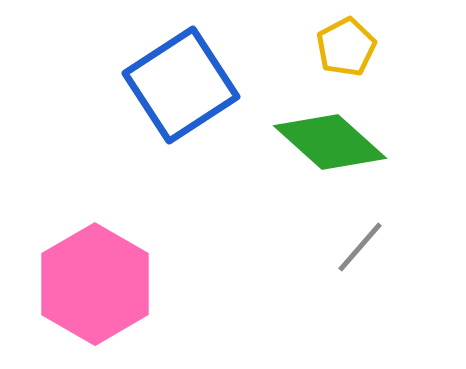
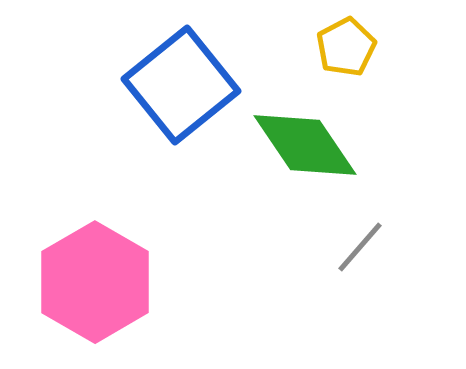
blue square: rotated 6 degrees counterclockwise
green diamond: moved 25 px left, 3 px down; rotated 14 degrees clockwise
pink hexagon: moved 2 px up
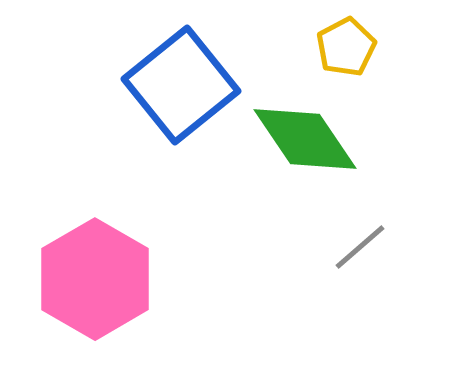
green diamond: moved 6 px up
gray line: rotated 8 degrees clockwise
pink hexagon: moved 3 px up
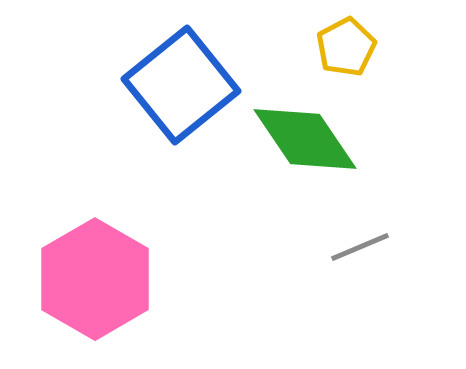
gray line: rotated 18 degrees clockwise
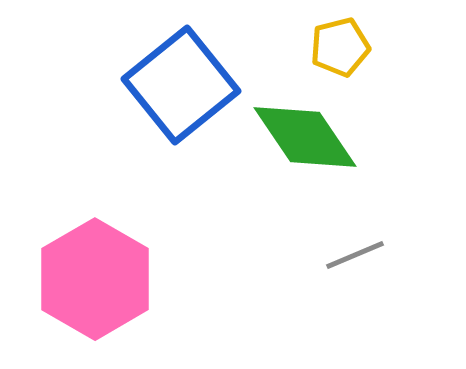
yellow pentagon: moved 6 px left; rotated 14 degrees clockwise
green diamond: moved 2 px up
gray line: moved 5 px left, 8 px down
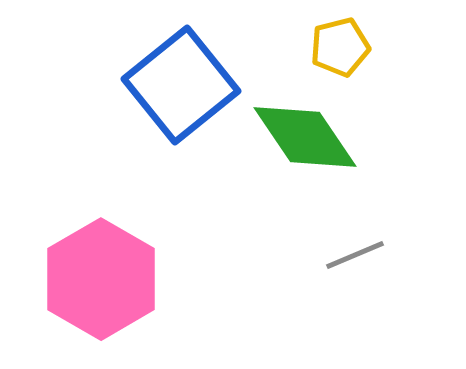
pink hexagon: moved 6 px right
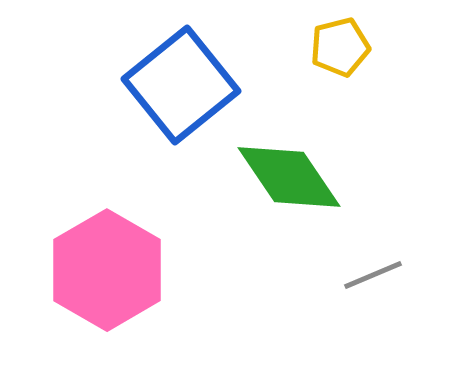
green diamond: moved 16 px left, 40 px down
gray line: moved 18 px right, 20 px down
pink hexagon: moved 6 px right, 9 px up
